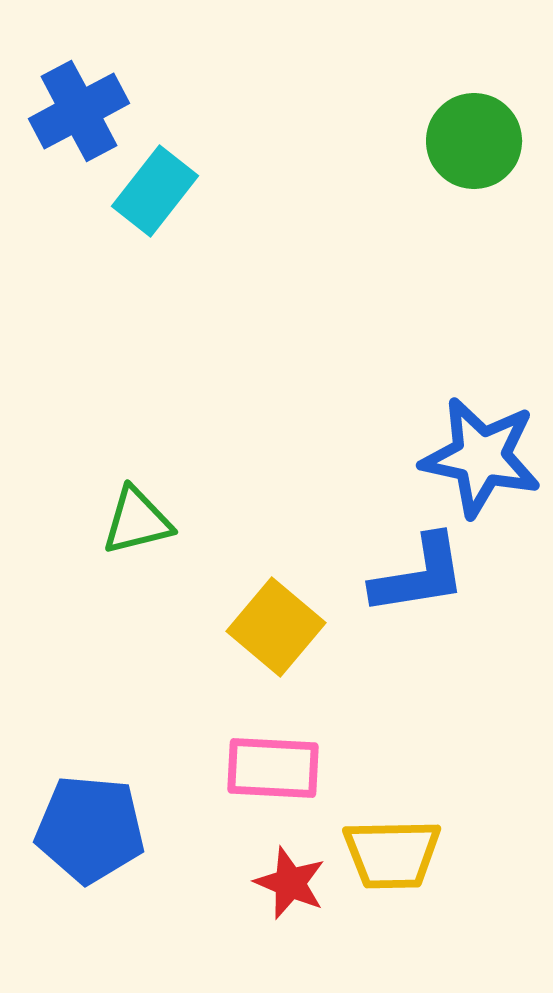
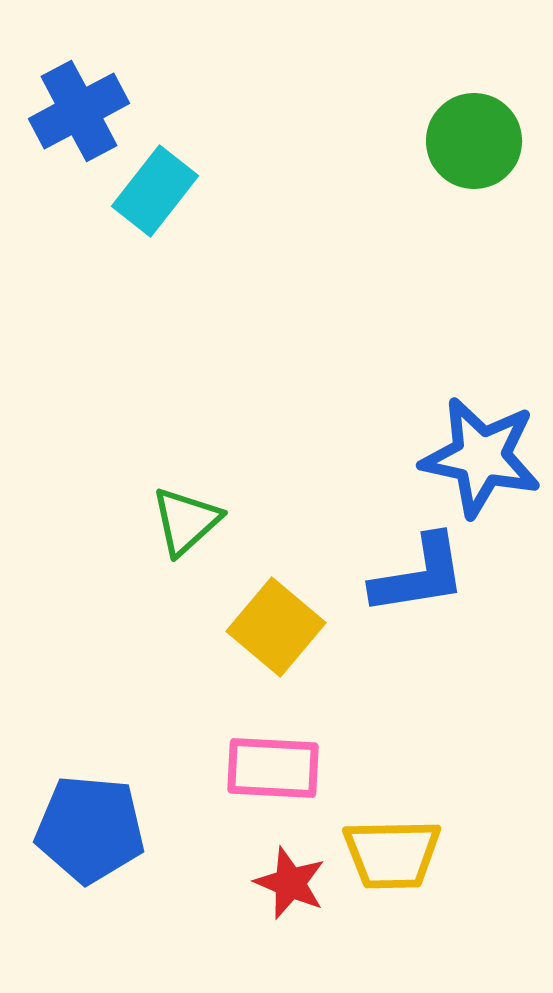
green triangle: moved 49 px right; rotated 28 degrees counterclockwise
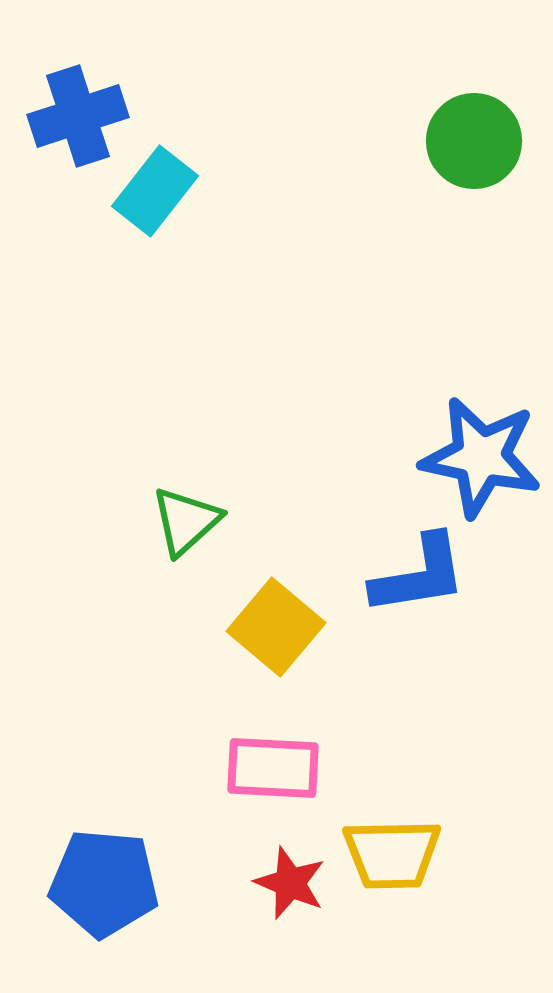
blue cross: moved 1 px left, 5 px down; rotated 10 degrees clockwise
blue pentagon: moved 14 px right, 54 px down
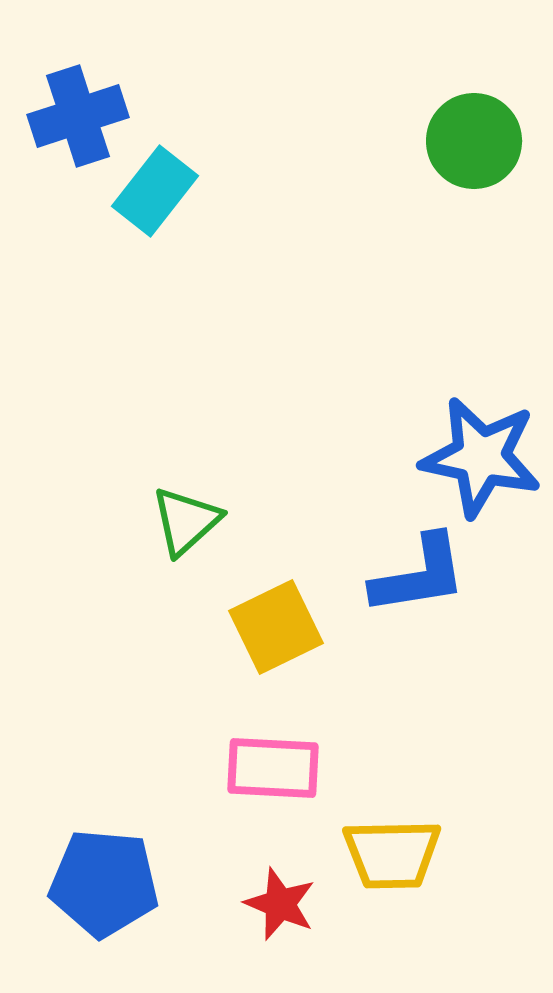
yellow square: rotated 24 degrees clockwise
red star: moved 10 px left, 21 px down
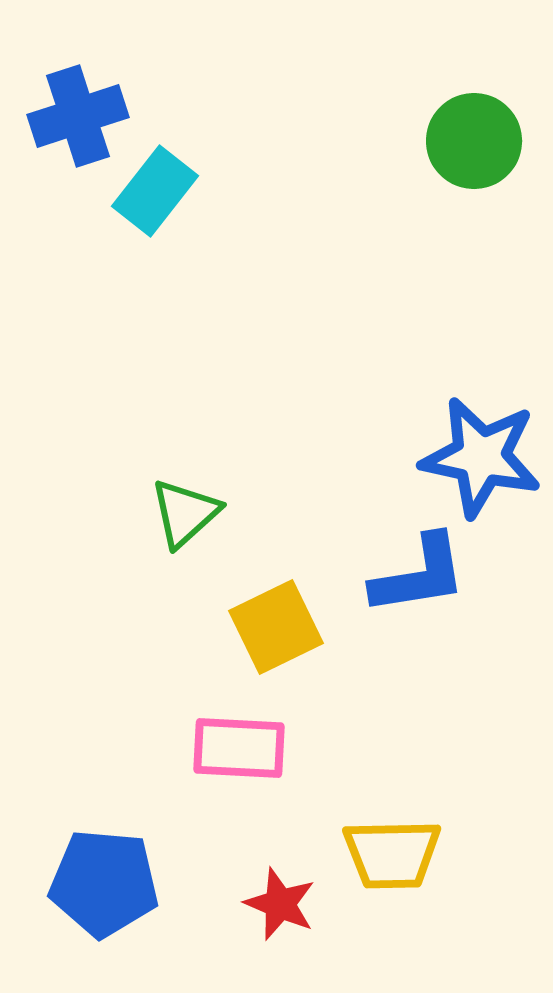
green triangle: moved 1 px left, 8 px up
pink rectangle: moved 34 px left, 20 px up
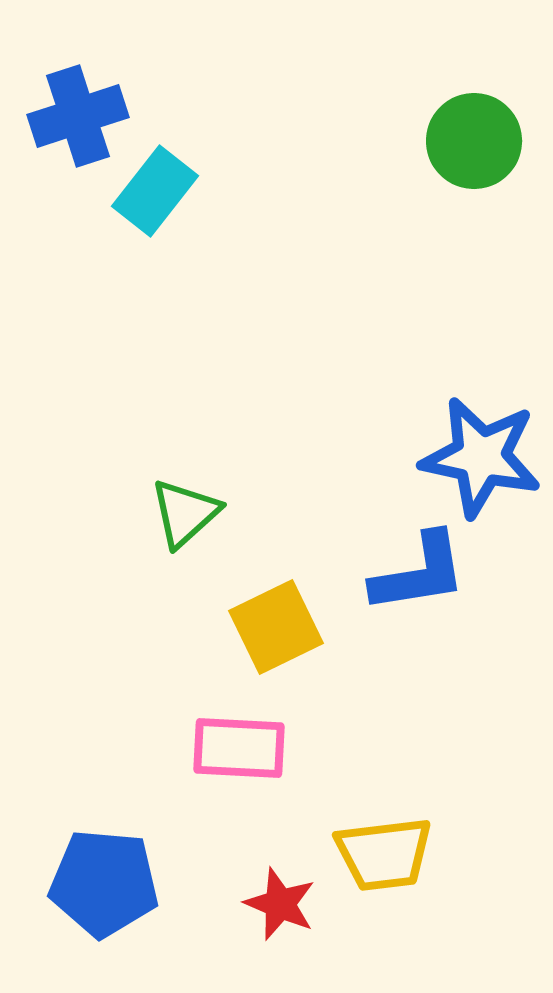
blue L-shape: moved 2 px up
yellow trapezoid: moved 8 px left; rotated 6 degrees counterclockwise
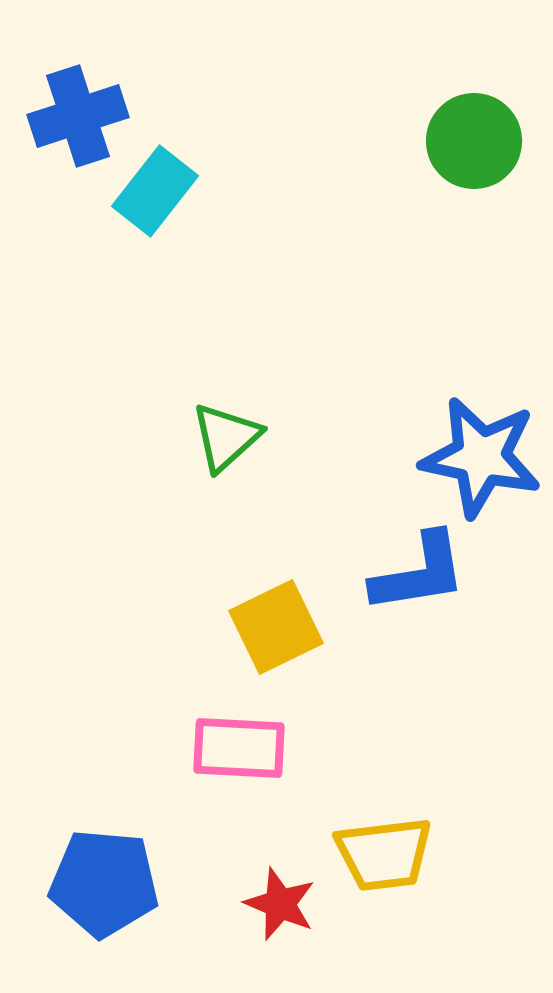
green triangle: moved 41 px right, 76 px up
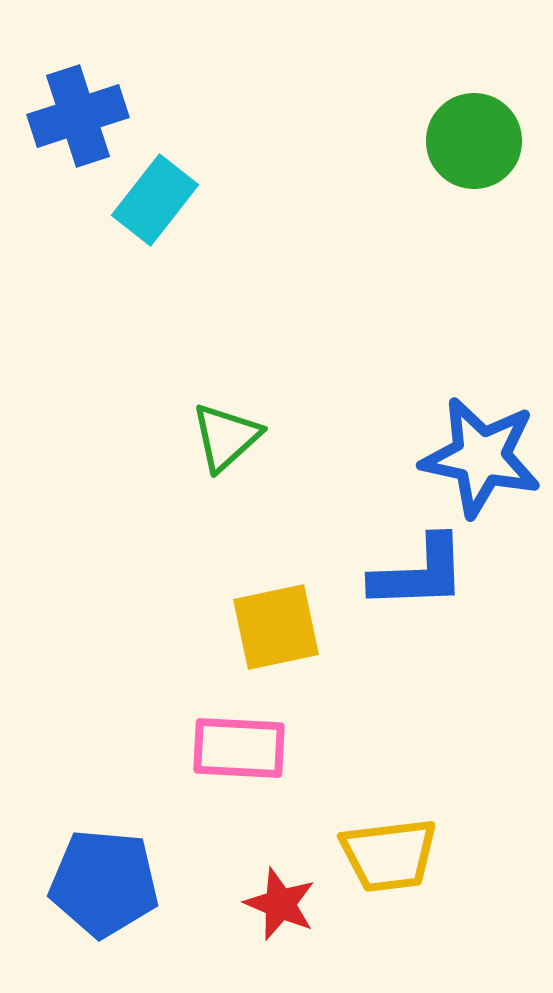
cyan rectangle: moved 9 px down
blue L-shape: rotated 7 degrees clockwise
yellow square: rotated 14 degrees clockwise
yellow trapezoid: moved 5 px right, 1 px down
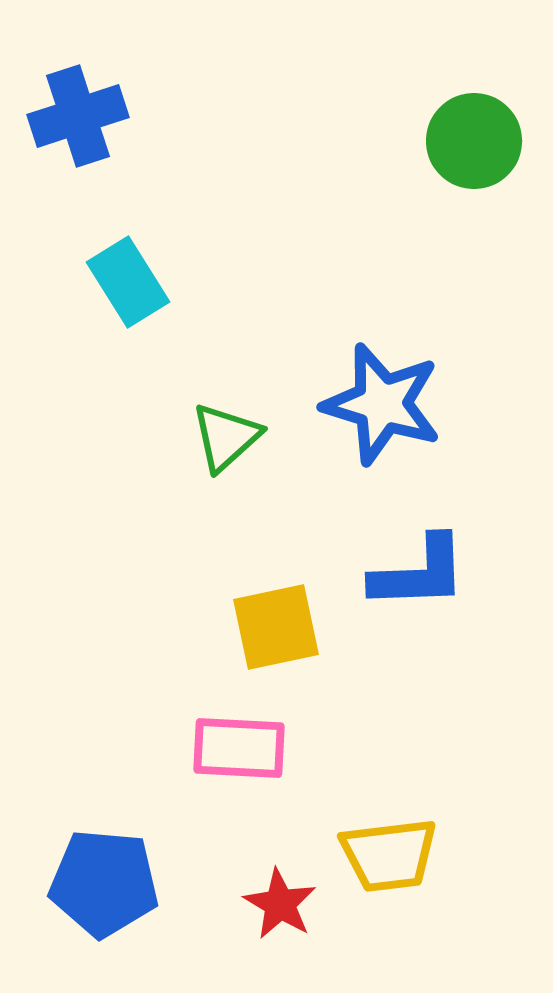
cyan rectangle: moved 27 px left, 82 px down; rotated 70 degrees counterclockwise
blue star: moved 99 px left, 53 px up; rotated 5 degrees clockwise
red star: rotated 8 degrees clockwise
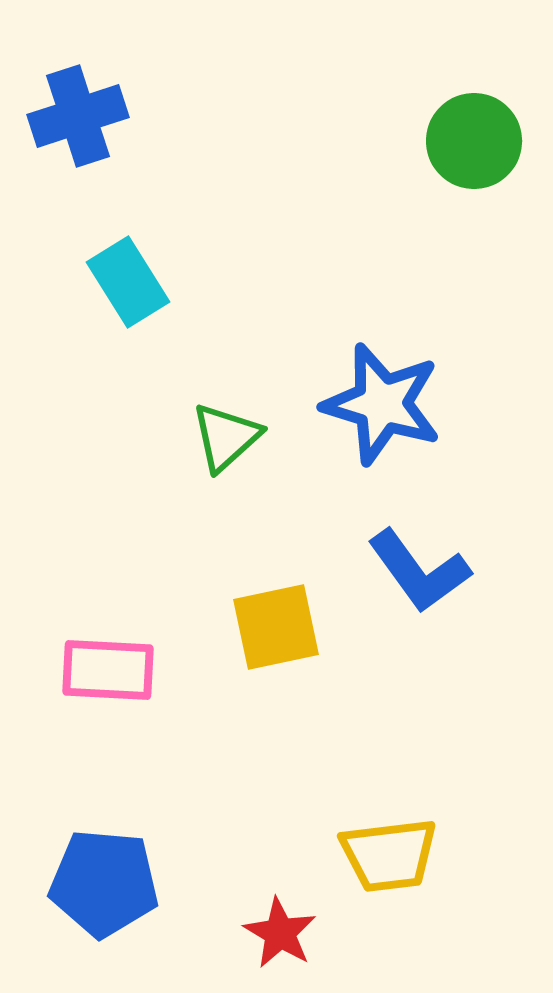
blue L-shape: moved 2 px up; rotated 56 degrees clockwise
pink rectangle: moved 131 px left, 78 px up
red star: moved 29 px down
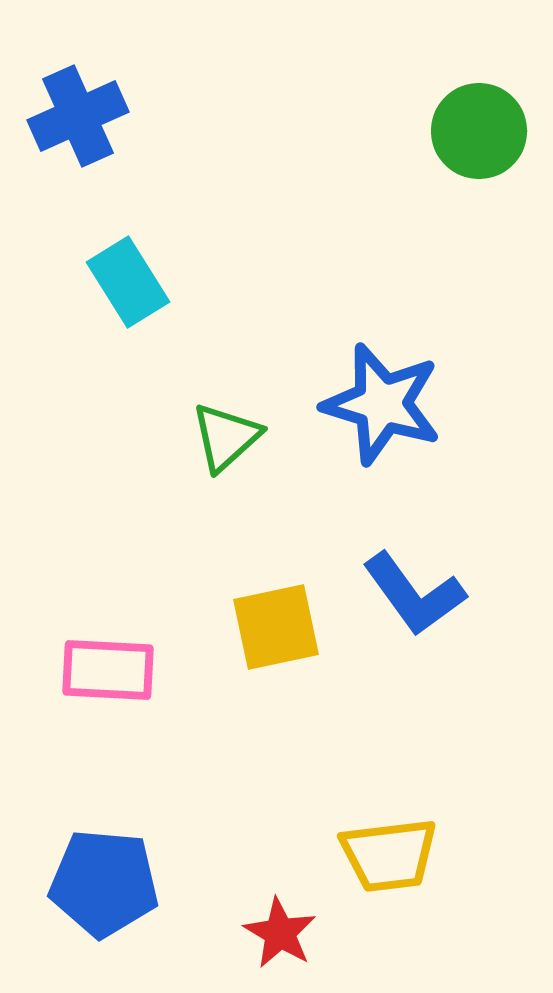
blue cross: rotated 6 degrees counterclockwise
green circle: moved 5 px right, 10 px up
blue L-shape: moved 5 px left, 23 px down
